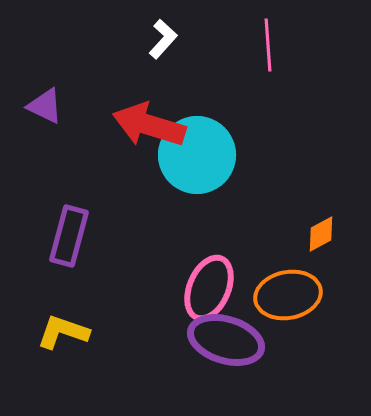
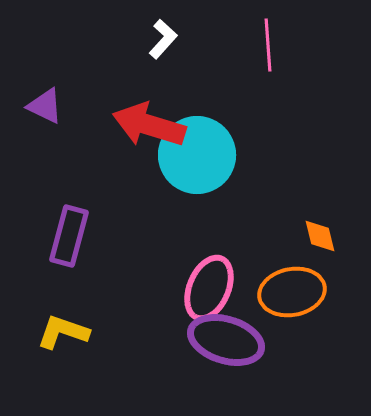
orange diamond: moved 1 px left, 2 px down; rotated 75 degrees counterclockwise
orange ellipse: moved 4 px right, 3 px up
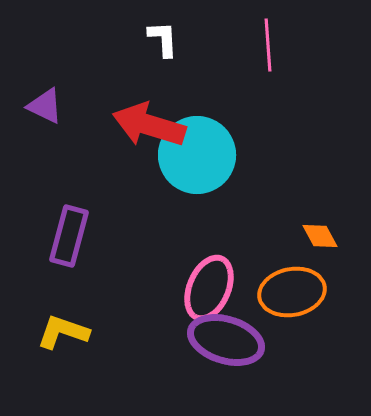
white L-shape: rotated 45 degrees counterclockwise
orange diamond: rotated 15 degrees counterclockwise
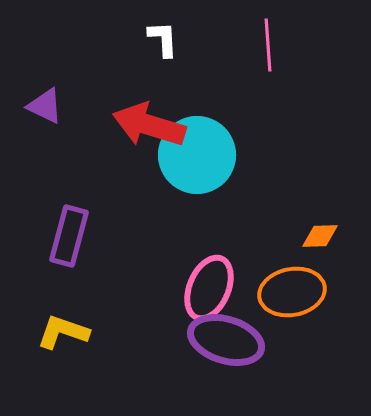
orange diamond: rotated 63 degrees counterclockwise
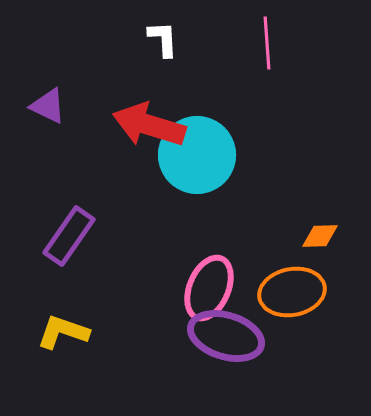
pink line: moved 1 px left, 2 px up
purple triangle: moved 3 px right
purple rectangle: rotated 20 degrees clockwise
purple ellipse: moved 4 px up
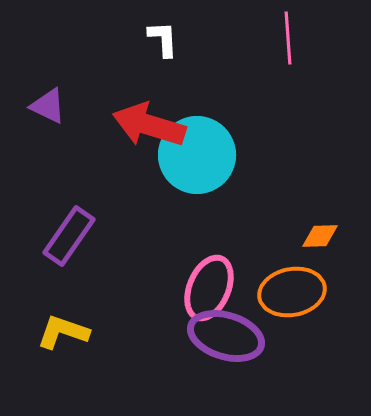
pink line: moved 21 px right, 5 px up
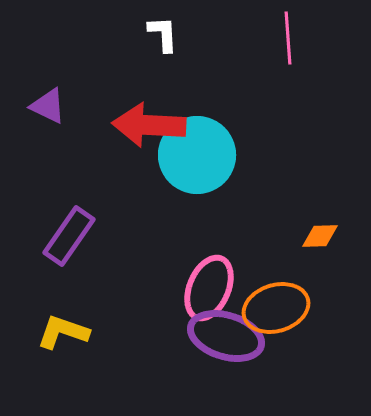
white L-shape: moved 5 px up
red arrow: rotated 14 degrees counterclockwise
orange ellipse: moved 16 px left, 16 px down; rotated 6 degrees counterclockwise
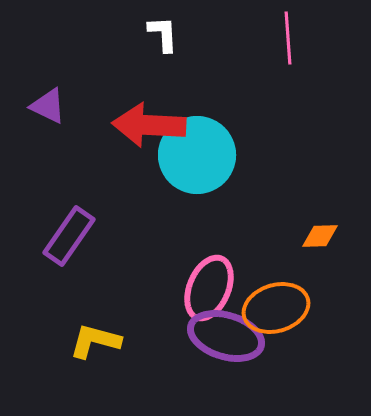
yellow L-shape: moved 32 px right, 9 px down; rotated 4 degrees counterclockwise
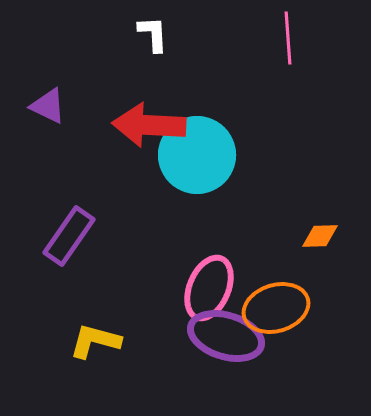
white L-shape: moved 10 px left
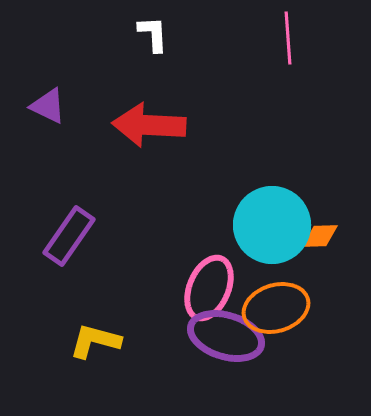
cyan circle: moved 75 px right, 70 px down
